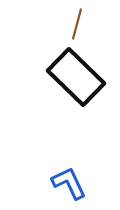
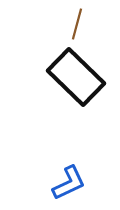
blue L-shape: rotated 90 degrees clockwise
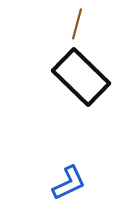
black rectangle: moved 5 px right
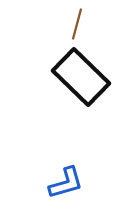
blue L-shape: moved 3 px left; rotated 9 degrees clockwise
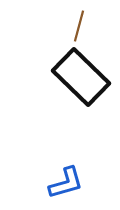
brown line: moved 2 px right, 2 px down
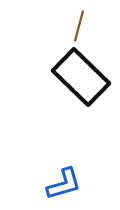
blue L-shape: moved 2 px left, 1 px down
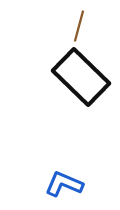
blue L-shape: rotated 141 degrees counterclockwise
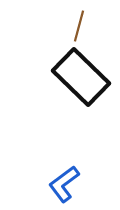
blue L-shape: rotated 60 degrees counterclockwise
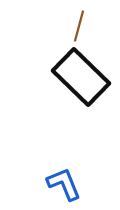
blue L-shape: rotated 105 degrees clockwise
